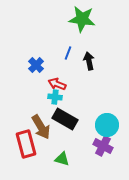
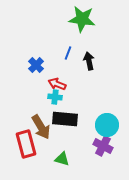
black rectangle: rotated 25 degrees counterclockwise
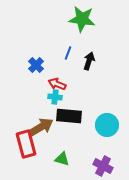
black arrow: rotated 30 degrees clockwise
black rectangle: moved 4 px right, 3 px up
brown arrow: rotated 90 degrees counterclockwise
purple cross: moved 20 px down
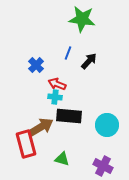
black arrow: rotated 24 degrees clockwise
